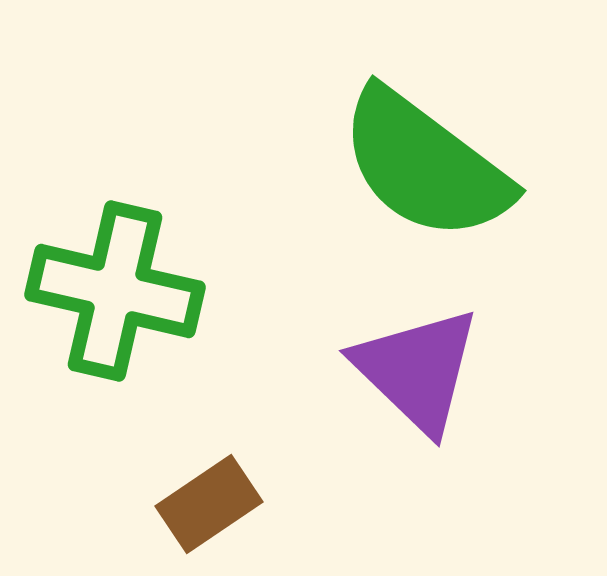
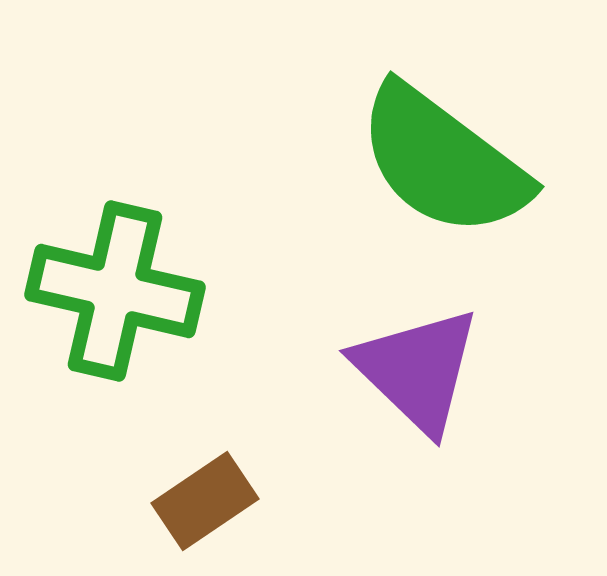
green semicircle: moved 18 px right, 4 px up
brown rectangle: moved 4 px left, 3 px up
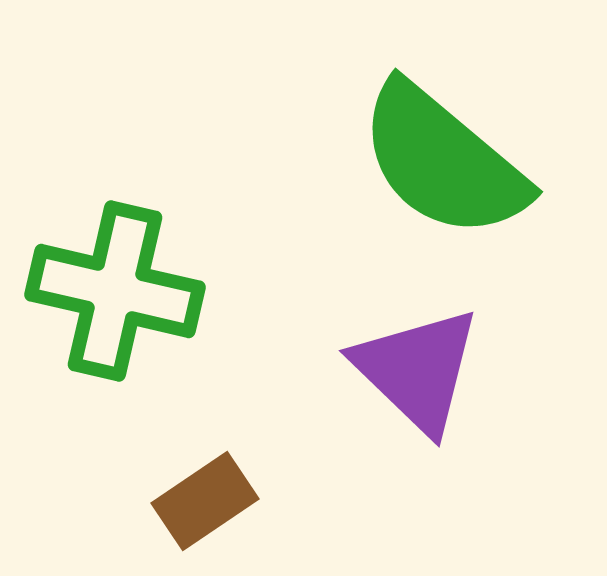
green semicircle: rotated 3 degrees clockwise
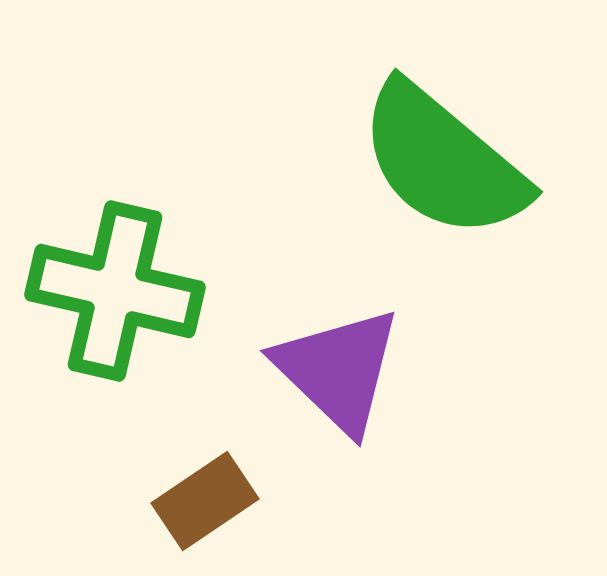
purple triangle: moved 79 px left
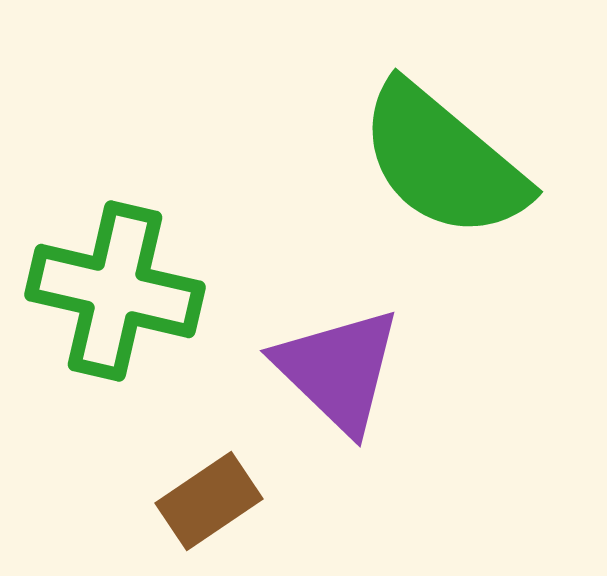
brown rectangle: moved 4 px right
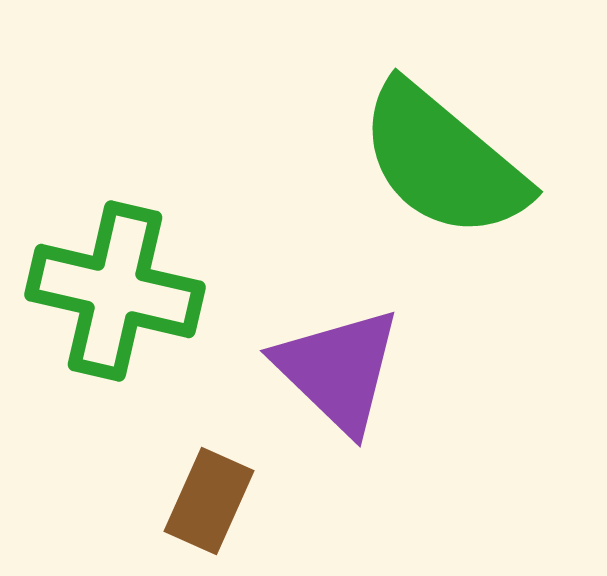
brown rectangle: rotated 32 degrees counterclockwise
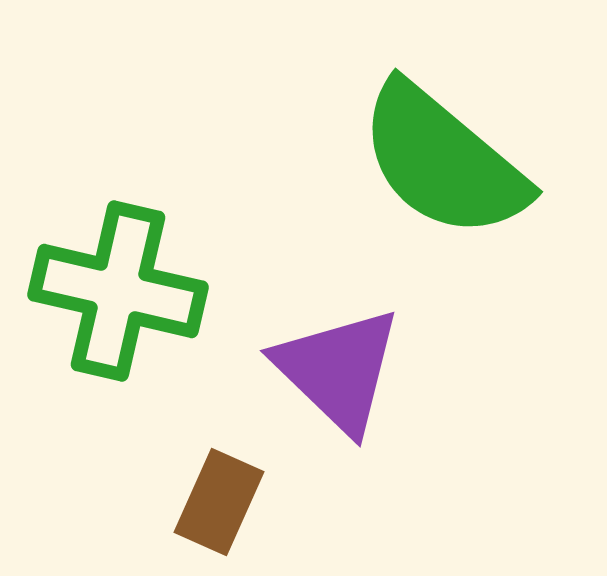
green cross: moved 3 px right
brown rectangle: moved 10 px right, 1 px down
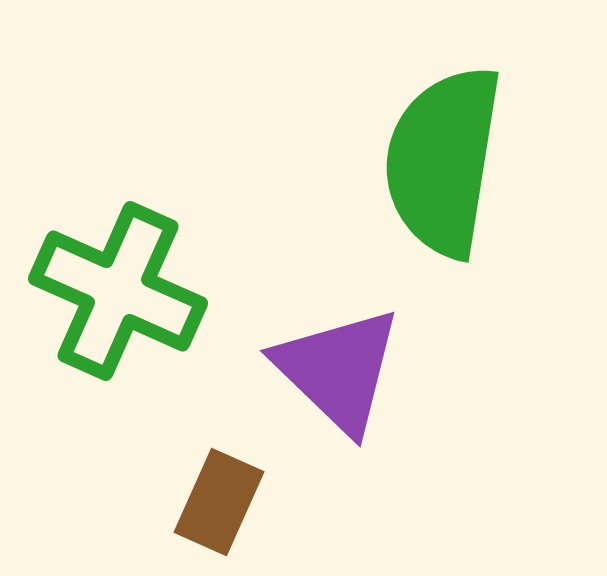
green semicircle: rotated 59 degrees clockwise
green cross: rotated 11 degrees clockwise
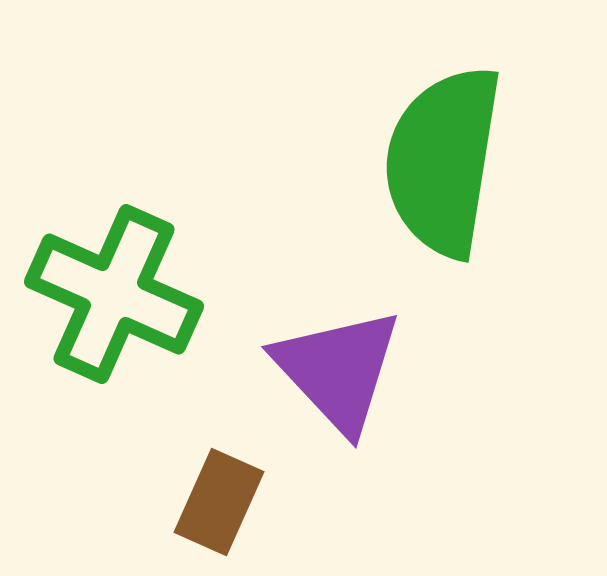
green cross: moved 4 px left, 3 px down
purple triangle: rotated 3 degrees clockwise
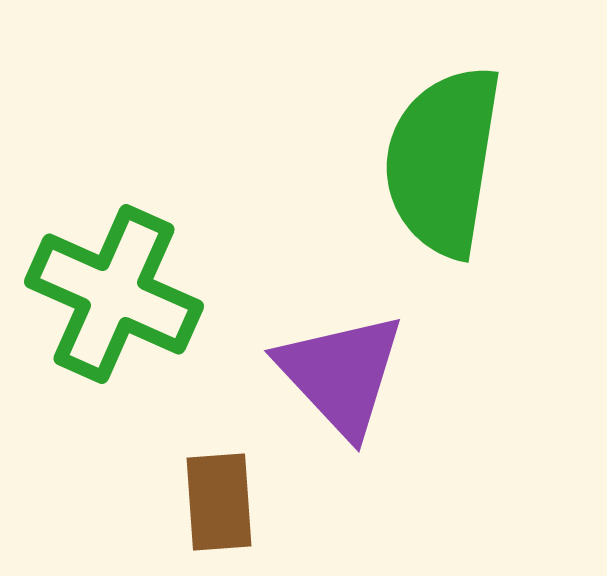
purple triangle: moved 3 px right, 4 px down
brown rectangle: rotated 28 degrees counterclockwise
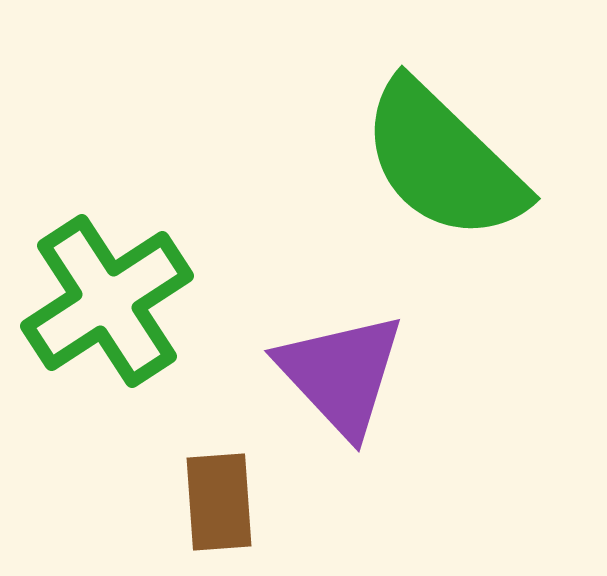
green semicircle: rotated 55 degrees counterclockwise
green cross: moved 7 px left, 7 px down; rotated 33 degrees clockwise
